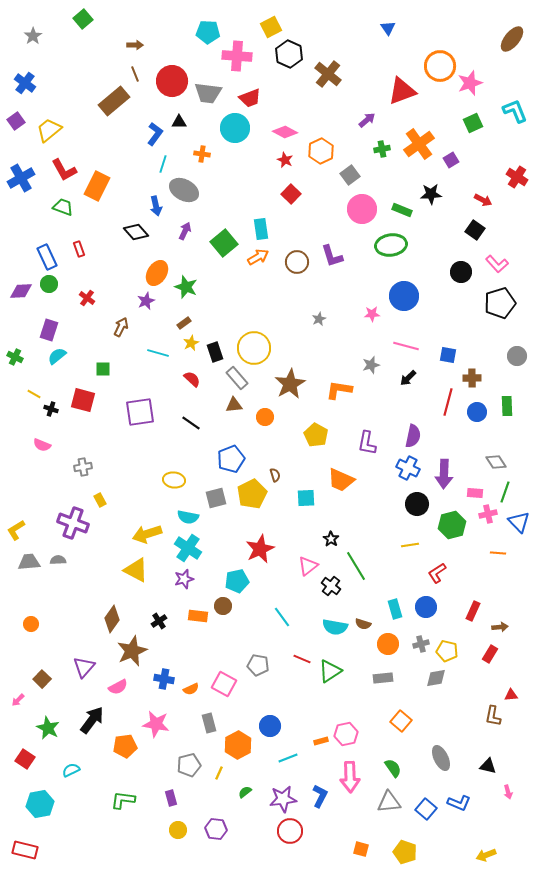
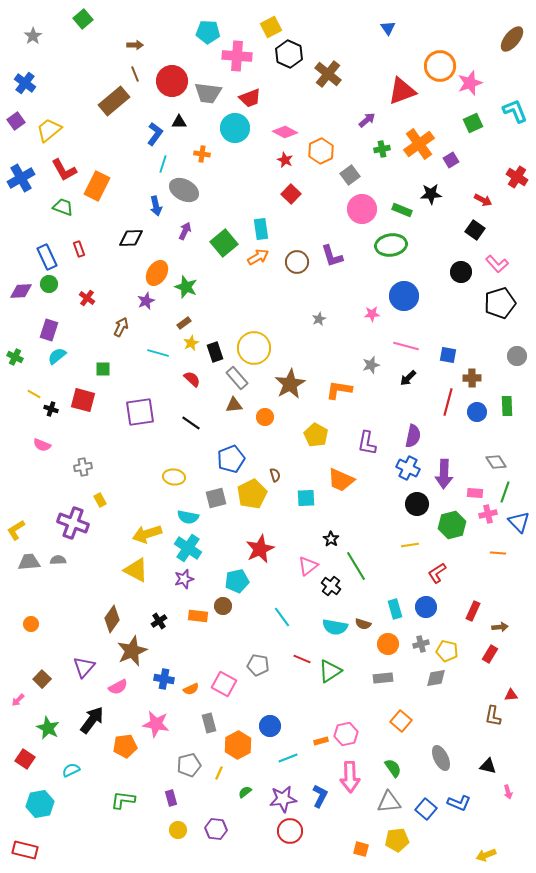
black diamond at (136, 232): moved 5 px left, 6 px down; rotated 50 degrees counterclockwise
yellow ellipse at (174, 480): moved 3 px up
yellow pentagon at (405, 852): moved 8 px left, 12 px up; rotated 25 degrees counterclockwise
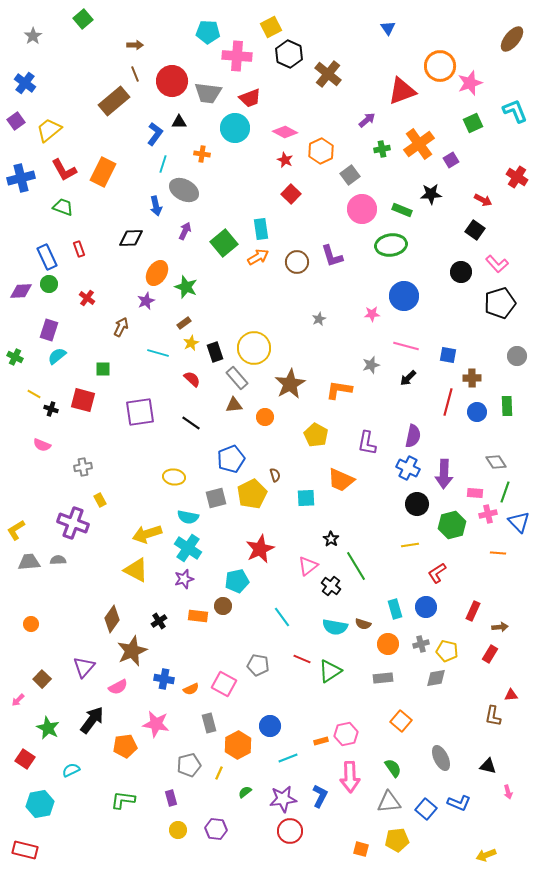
blue cross at (21, 178): rotated 16 degrees clockwise
orange rectangle at (97, 186): moved 6 px right, 14 px up
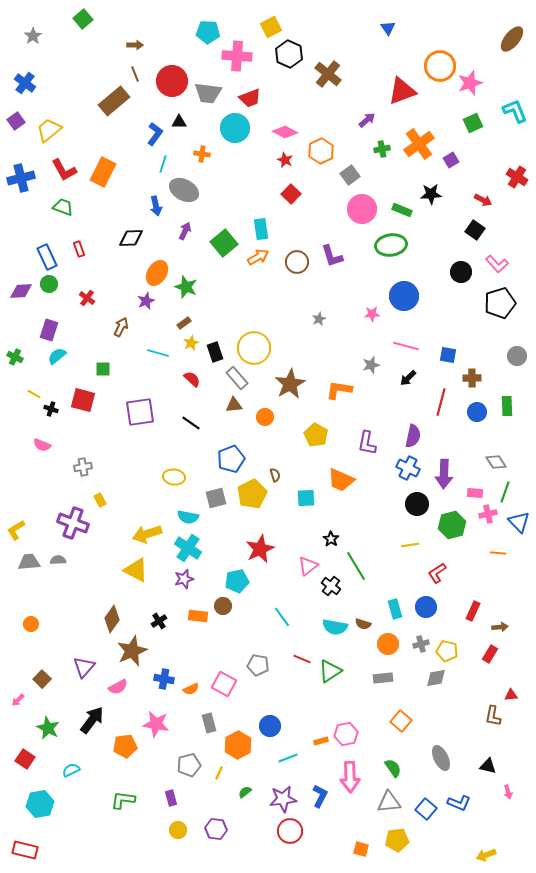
red line at (448, 402): moved 7 px left
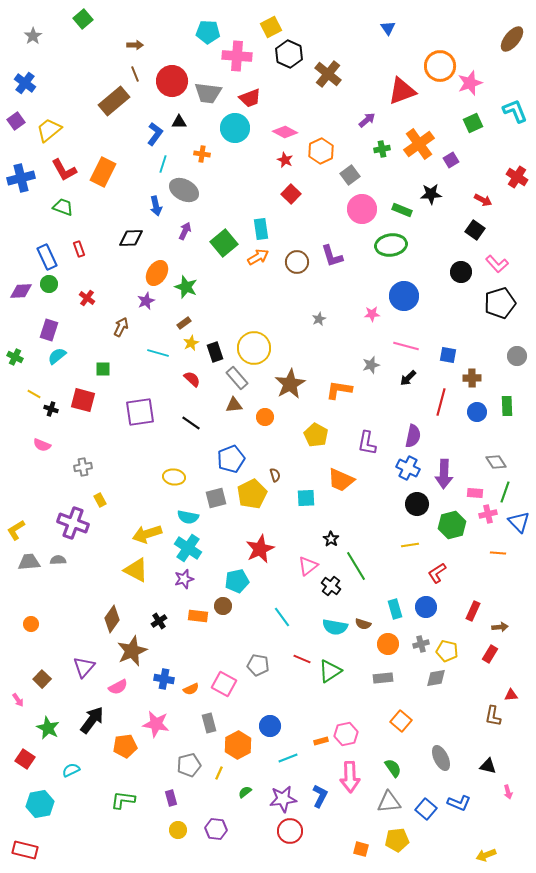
pink arrow at (18, 700): rotated 80 degrees counterclockwise
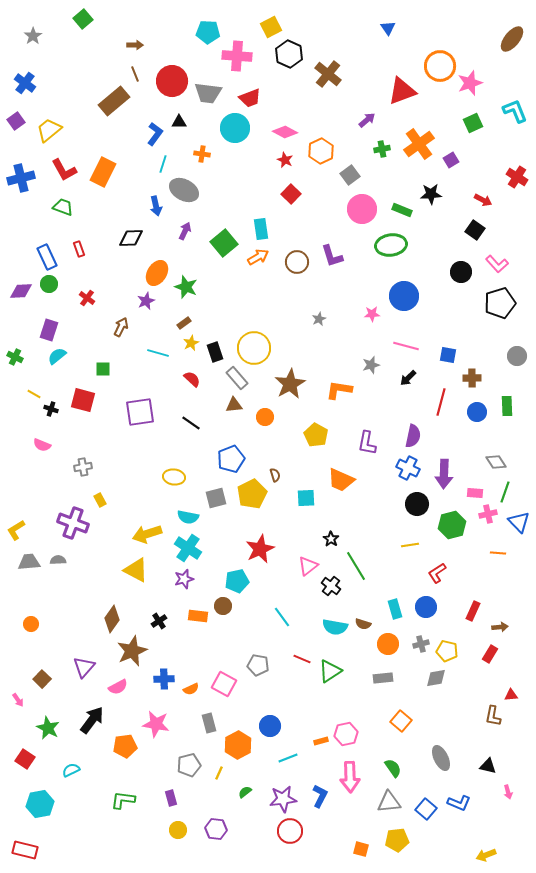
blue cross at (164, 679): rotated 12 degrees counterclockwise
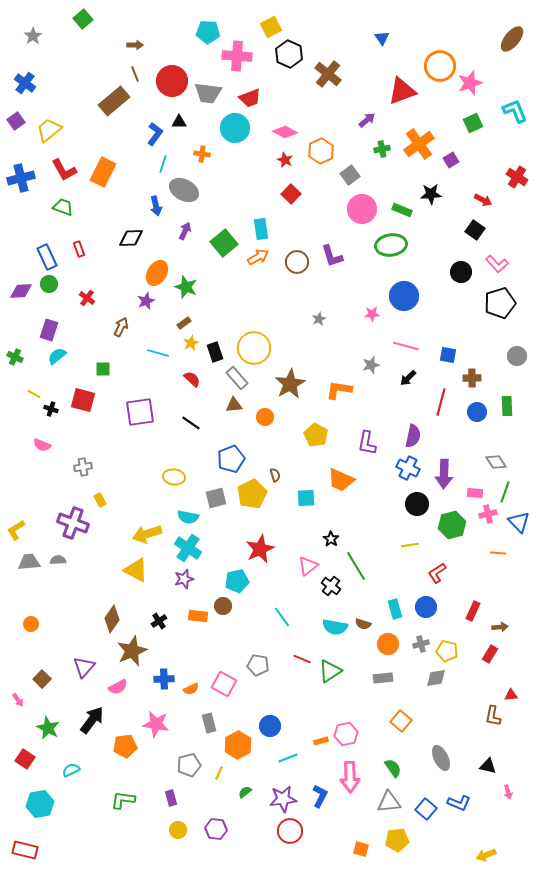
blue triangle at (388, 28): moved 6 px left, 10 px down
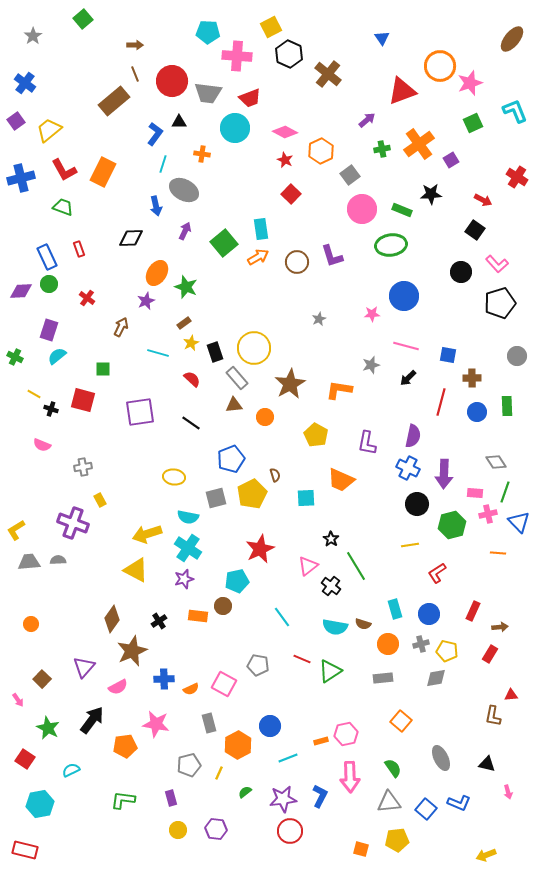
blue circle at (426, 607): moved 3 px right, 7 px down
black triangle at (488, 766): moved 1 px left, 2 px up
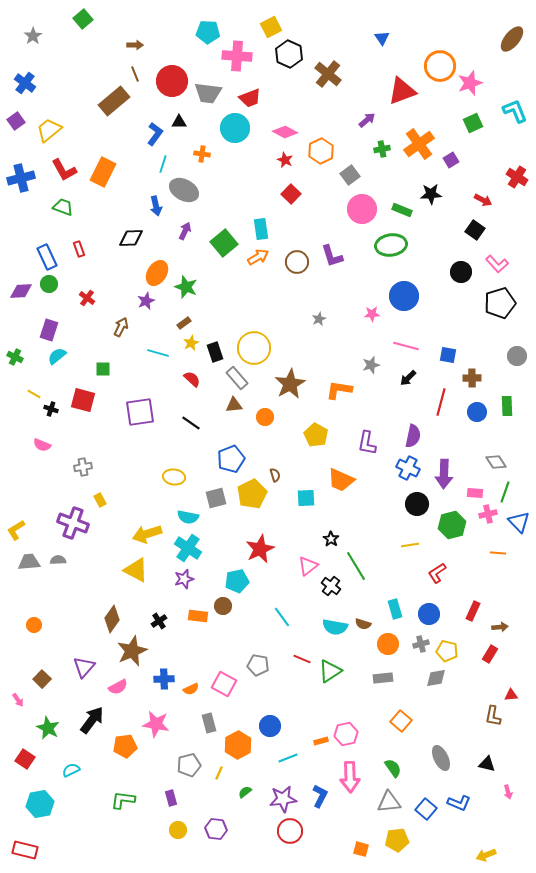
orange circle at (31, 624): moved 3 px right, 1 px down
